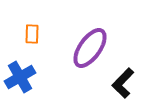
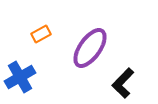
orange rectangle: moved 9 px right; rotated 60 degrees clockwise
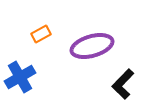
purple ellipse: moved 2 px right, 2 px up; rotated 39 degrees clockwise
black L-shape: moved 1 px down
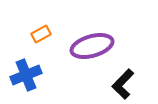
blue cross: moved 6 px right, 2 px up; rotated 8 degrees clockwise
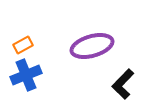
orange rectangle: moved 18 px left, 11 px down
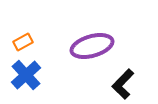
orange rectangle: moved 3 px up
blue cross: rotated 20 degrees counterclockwise
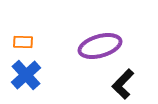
orange rectangle: rotated 30 degrees clockwise
purple ellipse: moved 8 px right
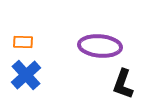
purple ellipse: rotated 21 degrees clockwise
black L-shape: rotated 24 degrees counterclockwise
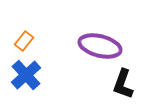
orange rectangle: moved 1 px right, 1 px up; rotated 54 degrees counterclockwise
purple ellipse: rotated 9 degrees clockwise
